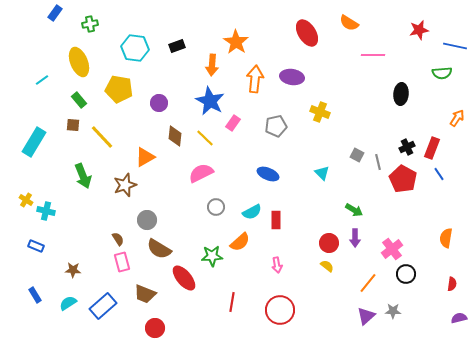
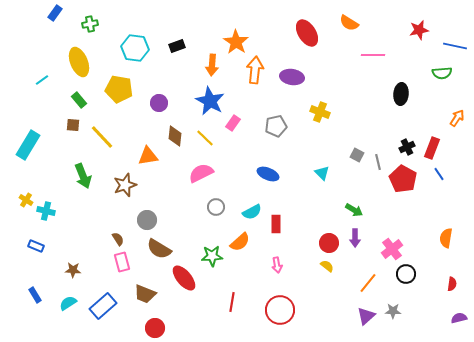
orange arrow at (255, 79): moved 9 px up
cyan rectangle at (34, 142): moved 6 px left, 3 px down
orange triangle at (145, 157): moved 3 px right, 1 px up; rotated 20 degrees clockwise
red rectangle at (276, 220): moved 4 px down
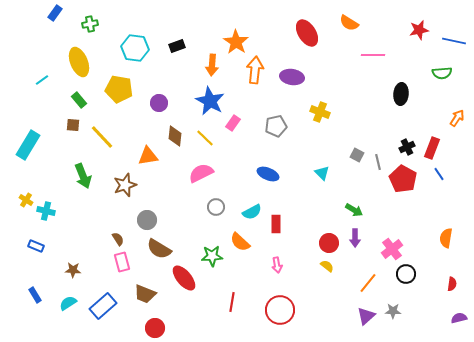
blue line at (455, 46): moved 1 px left, 5 px up
orange semicircle at (240, 242): rotated 85 degrees clockwise
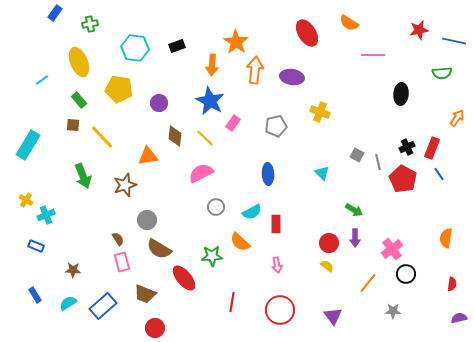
blue ellipse at (268, 174): rotated 65 degrees clockwise
cyan cross at (46, 211): moved 4 px down; rotated 36 degrees counterclockwise
purple triangle at (366, 316): moved 33 px left; rotated 24 degrees counterclockwise
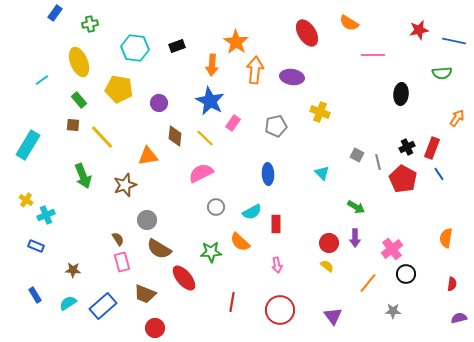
green arrow at (354, 210): moved 2 px right, 3 px up
green star at (212, 256): moved 1 px left, 4 px up
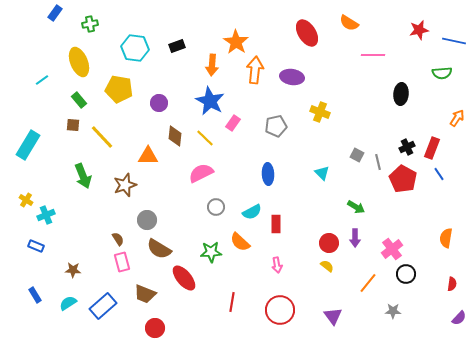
orange triangle at (148, 156): rotated 10 degrees clockwise
purple semicircle at (459, 318): rotated 147 degrees clockwise
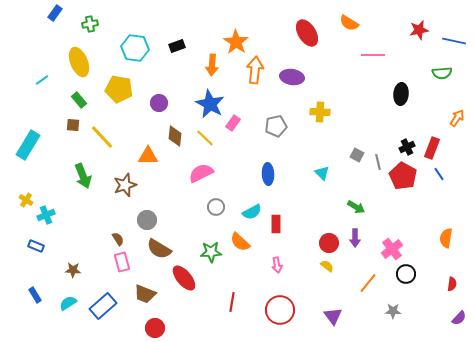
blue star at (210, 101): moved 3 px down
yellow cross at (320, 112): rotated 18 degrees counterclockwise
red pentagon at (403, 179): moved 3 px up
